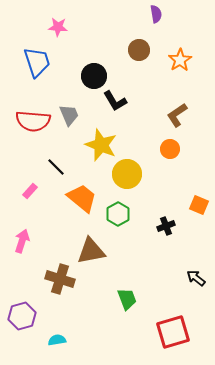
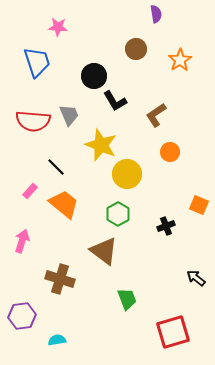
brown circle: moved 3 px left, 1 px up
brown L-shape: moved 21 px left
orange circle: moved 3 px down
orange trapezoid: moved 18 px left, 6 px down
brown triangle: moved 13 px right; rotated 48 degrees clockwise
purple hexagon: rotated 8 degrees clockwise
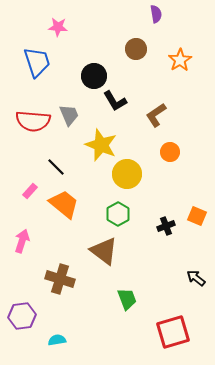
orange square: moved 2 px left, 11 px down
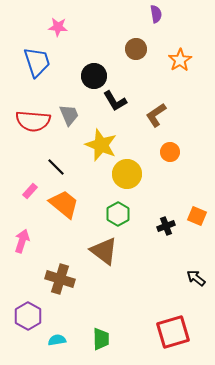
green trapezoid: moved 26 px left, 40 px down; rotated 20 degrees clockwise
purple hexagon: moved 6 px right; rotated 24 degrees counterclockwise
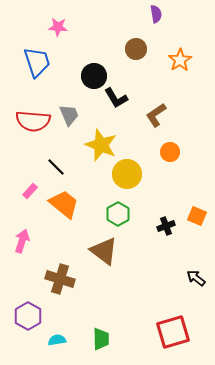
black L-shape: moved 1 px right, 3 px up
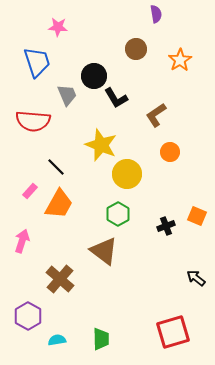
gray trapezoid: moved 2 px left, 20 px up
orange trapezoid: moved 5 px left; rotated 80 degrees clockwise
brown cross: rotated 24 degrees clockwise
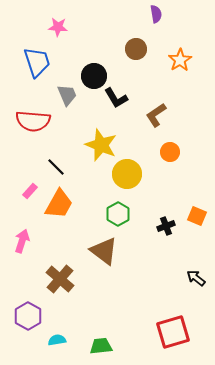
green trapezoid: moved 7 px down; rotated 95 degrees counterclockwise
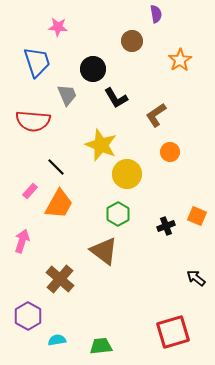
brown circle: moved 4 px left, 8 px up
black circle: moved 1 px left, 7 px up
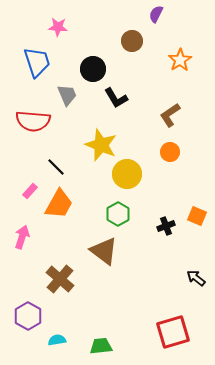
purple semicircle: rotated 144 degrees counterclockwise
brown L-shape: moved 14 px right
pink arrow: moved 4 px up
